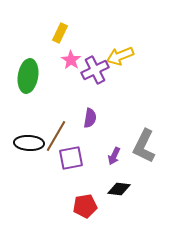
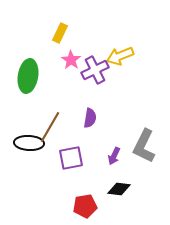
brown line: moved 6 px left, 9 px up
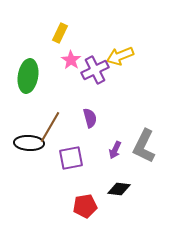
purple semicircle: rotated 24 degrees counterclockwise
purple arrow: moved 1 px right, 6 px up
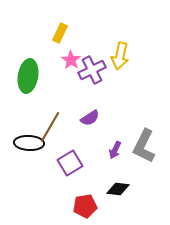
yellow arrow: rotated 56 degrees counterclockwise
purple cross: moved 3 px left
purple semicircle: rotated 72 degrees clockwise
purple square: moved 1 px left, 5 px down; rotated 20 degrees counterclockwise
black diamond: moved 1 px left
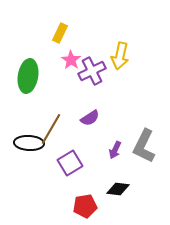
purple cross: moved 1 px down
brown line: moved 1 px right, 2 px down
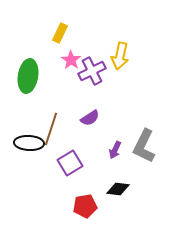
brown line: rotated 12 degrees counterclockwise
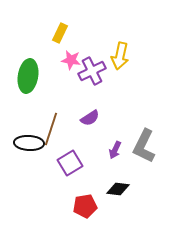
pink star: rotated 24 degrees counterclockwise
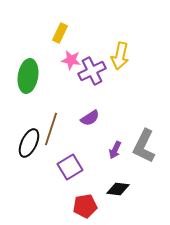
black ellipse: rotated 68 degrees counterclockwise
purple square: moved 4 px down
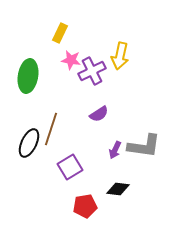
purple semicircle: moved 9 px right, 4 px up
gray L-shape: rotated 108 degrees counterclockwise
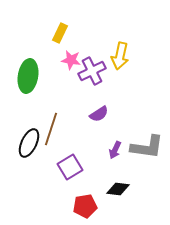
gray L-shape: moved 3 px right, 1 px down
